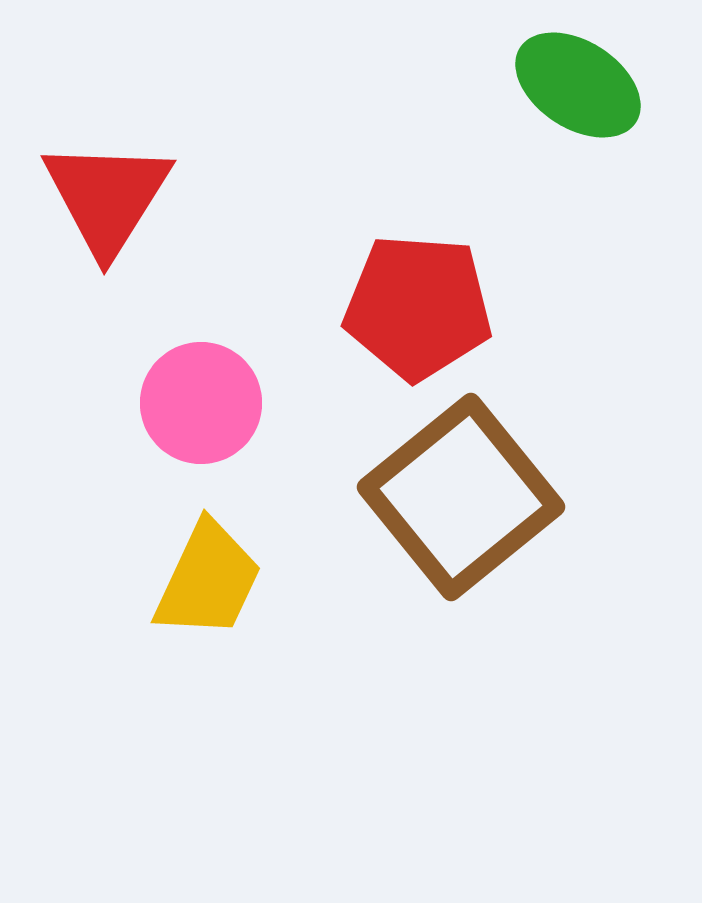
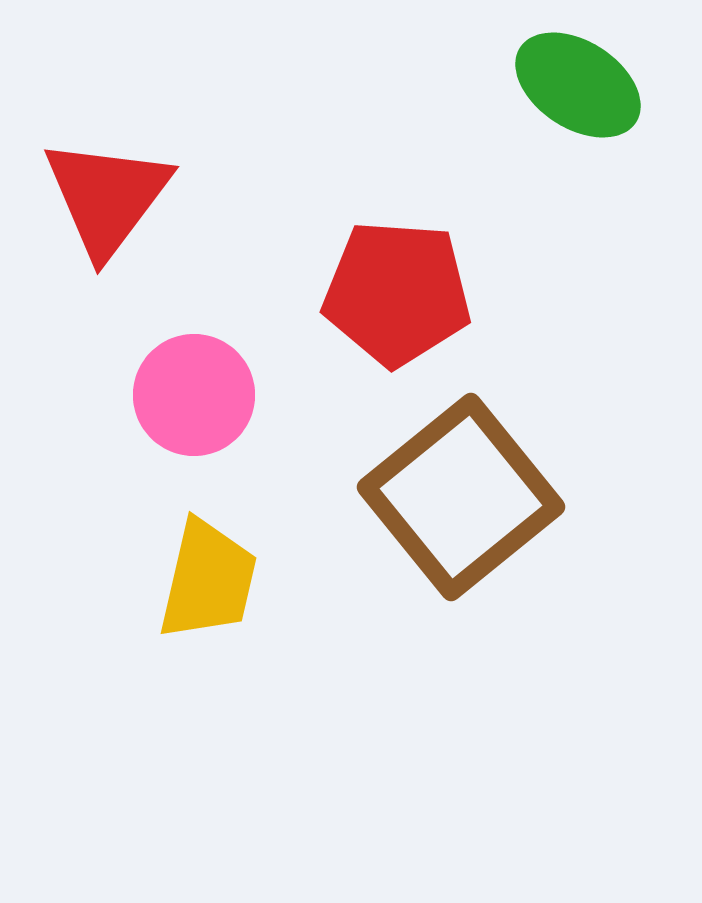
red triangle: rotated 5 degrees clockwise
red pentagon: moved 21 px left, 14 px up
pink circle: moved 7 px left, 8 px up
yellow trapezoid: rotated 12 degrees counterclockwise
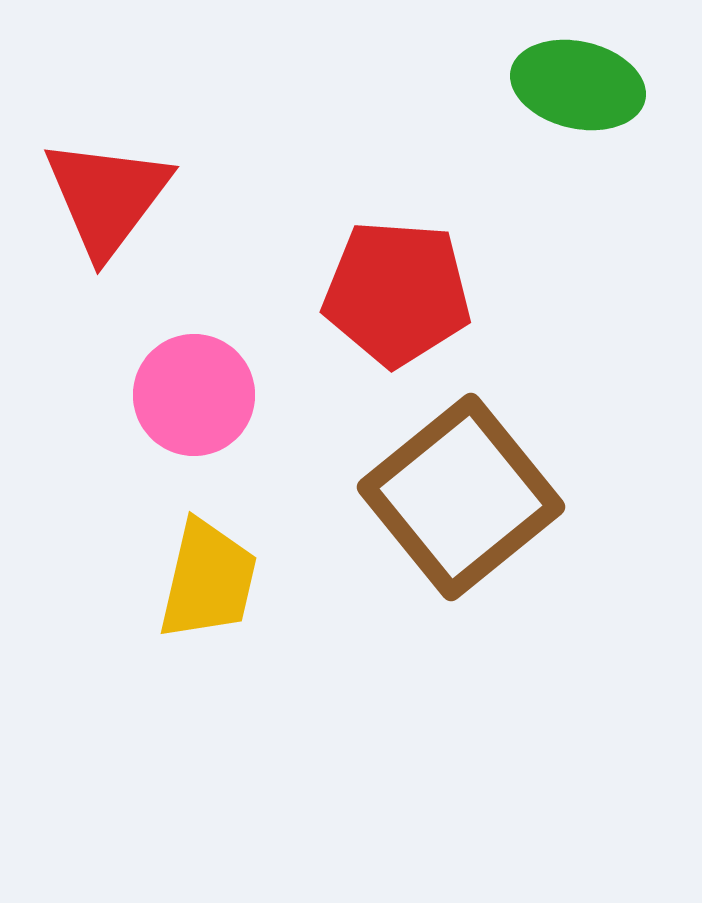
green ellipse: rotated 20 degrees counterclockwise
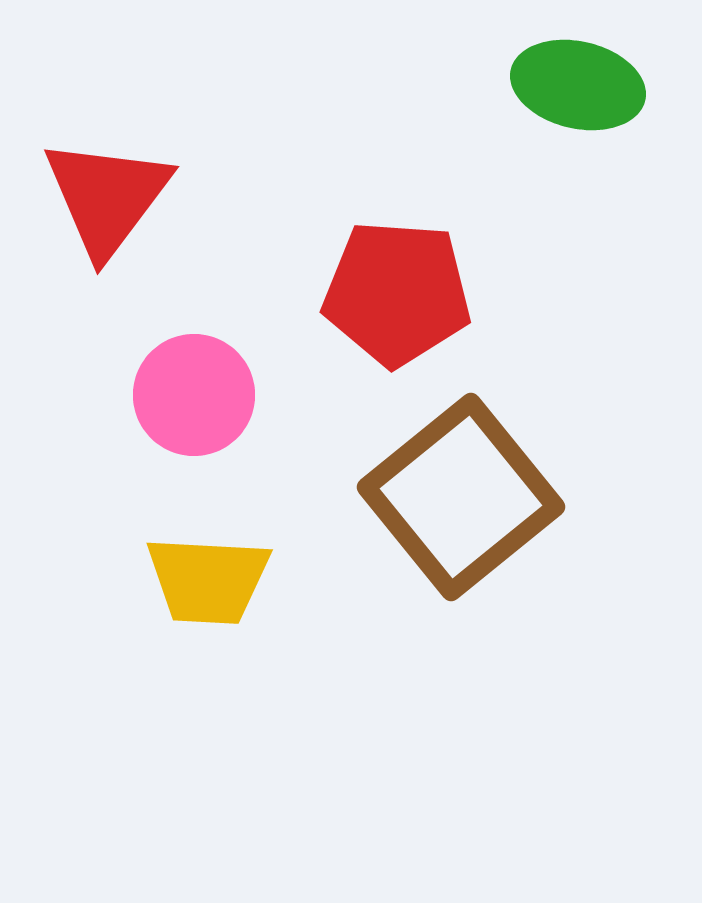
yellow trapezoid: rotated 80 degrees clockwise
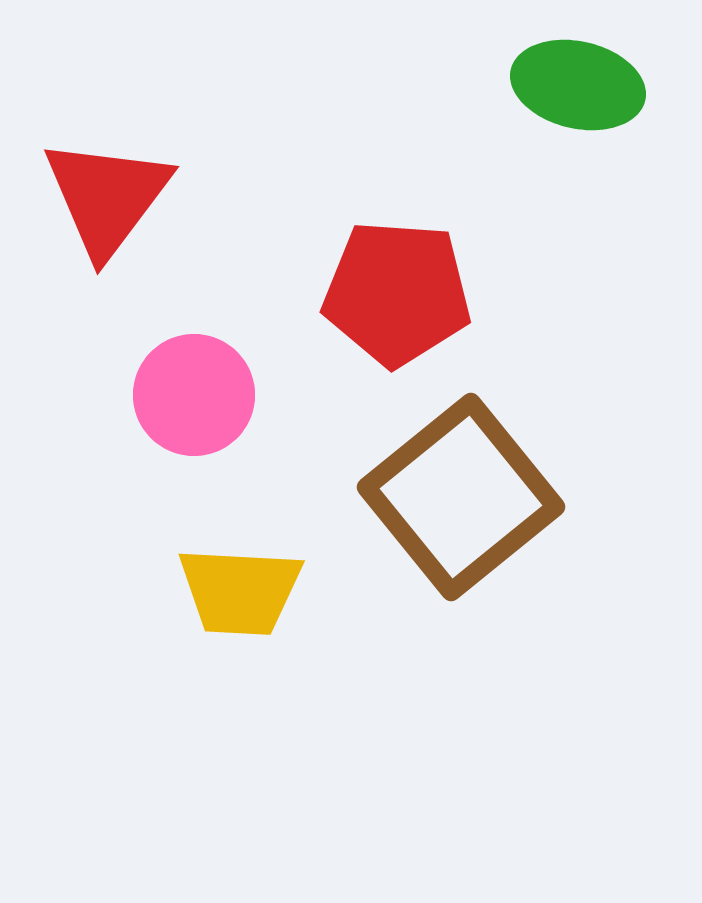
yellow trapezoid: moved 32 px right, 11 px down
